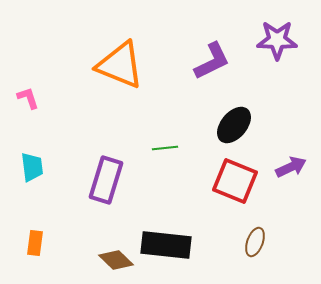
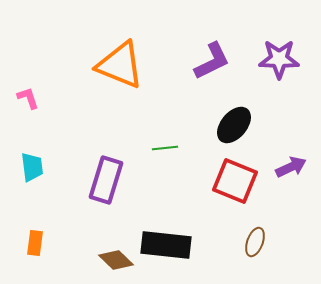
purple star: moved 2 px right, 19 px down
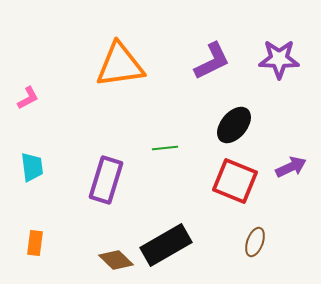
orange triangle: rotated 30 degrees counterclockwise
pink L-shape: rotated 80 degrees clockwise
black rectangle: rotated 36 degrees counterclockwise
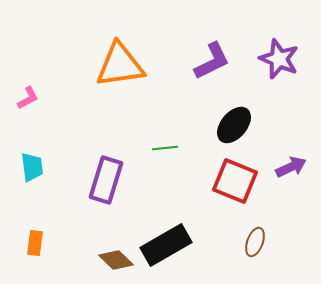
purple star: rotated 21 degrees clockwise
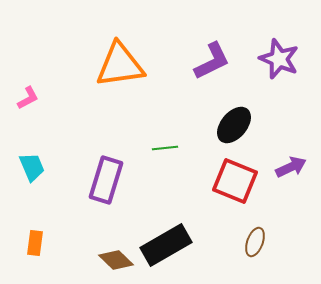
cyan trapezoid: rotated 16 degrees counterclockwise
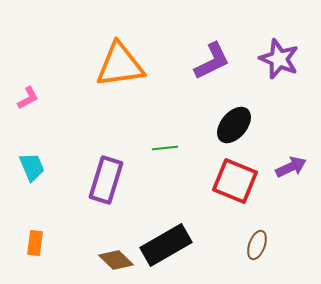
brown ellipse: moved 2 px right, 3 px down
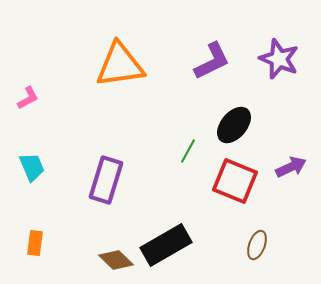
green line: moved 23 px right, 3 px down; rotated 55 degrees counterclockwise
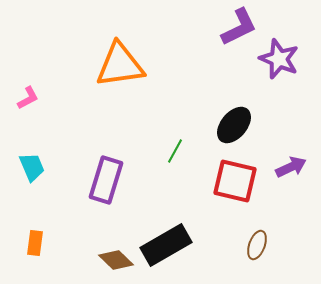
purple L-shape: moved 27 px right, 34 px up
green line: moved 13 px left
red square: rotated 9 degrees counterclockwise
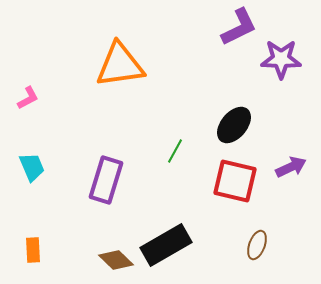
purple star: moved 2 px right; rotated 21 degrees counterclockwise
orange rectangle: moved 2 px left, 7 px down; rotated 10 degrees counterclockwise
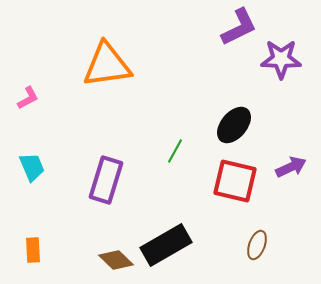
orange triangle: moved 13 px left
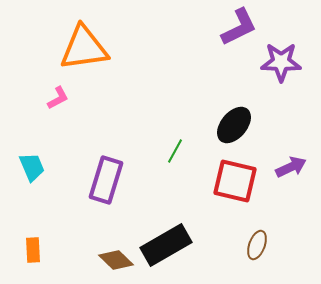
purple star: moved 3 px down
orange triangle: moved 23 px left, 17 px up
pink L-shape: moved 30 px right
